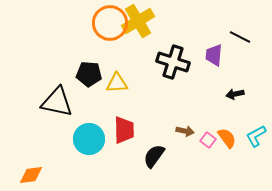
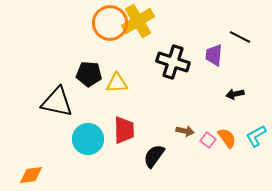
cyan circle: moved 1 px left
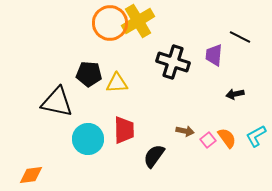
pink square: rotated 14 degrees clockwise
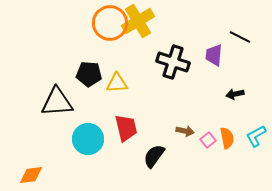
black triangle: rotated 16 degrees counterclockwise
red trapezoid: moved 2 px right, 2 px up; rotated 12 degrees counterclockwise
orange semicircle: rotated 25 degrees clockwise
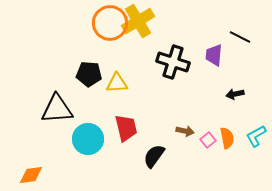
black triangle: moved 7 px down
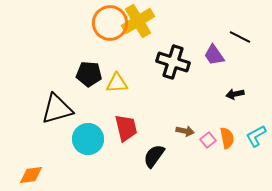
purple trapezoid: rotated 40 degrees counterclockwise
black triangle: rotated 12 degrees counterclockwise
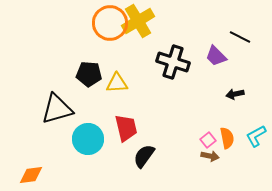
purple trapezoid: moved 2 px right, 1 px down; rotated 10 degrees counterclockwise
brown arrow: moved 25 px right, 25 px down
black semicircle: moved 10 px left
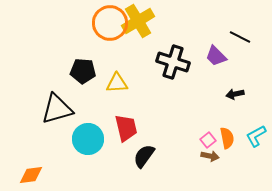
black pentagon: moved 6 px left, 3 px up
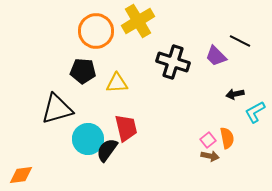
orange circle: moved 14 px left, 8 px down
black line: moved 4 px down
cyan L-shape: moved 1 px left, 24 px up
black semicircle: moved 37 px left, 6 px up
orange diamond: moved 10 px left
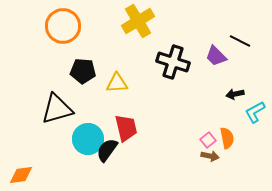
orange circle: moved 33 px left, 5 px up
